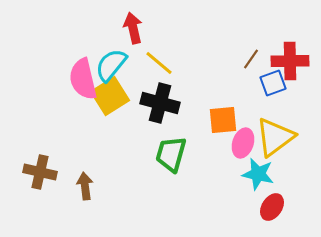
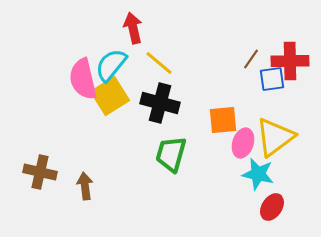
blue square: moved 1 px left, 4 px up; rotated 12 degrees clockwise
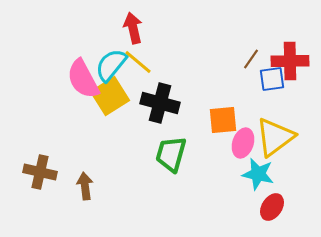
yellow line: moved 21 px left, 1 px up
pink semicircle: rotated 15 degrees counterclockwise
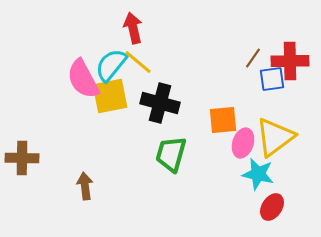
brown line: moved 2 px right, 1 px up
yellow square: rotated 21 degrees clockwise
brown cross: moved 18 px left, 14 px up; rotated 12 degrees counterclockwise
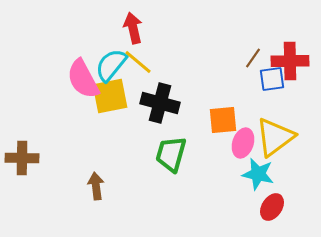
brown arrow: moved 11 px right
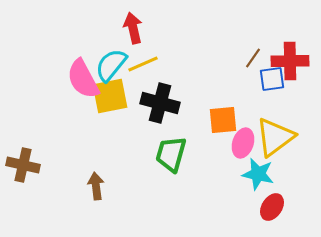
yellow line: moved 5 px right, 2 px down; rotated 64 degrees counterclockwise
brown cross: moved 1 px right, 7 px down; rotated 12 degrees clockwise
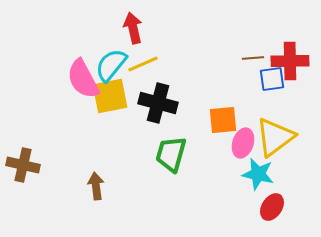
brown line: rotated 50 degrees clockwise
black cross: moved 2 px left
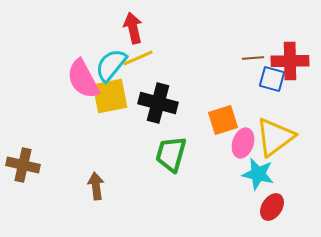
yellow line: moved 5 px left, 6 px up
blue square: rotated 24 degrees clockwise
orange square: rotated 12 degrees counterclockwise
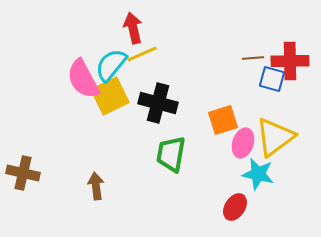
yellow line: moved 4 px right, 4 px up
yellow square: rotated 15 degrees counterclockwise
green trapezoid: rotated 6 degrees counterclockwise
brown cross: moved 8 px down
red ellipse: moved 37 px left
